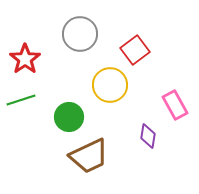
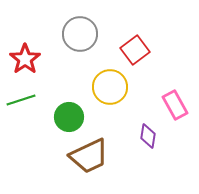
yellow circle: moved 2 px down
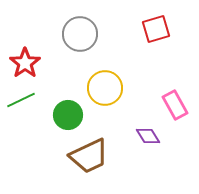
red square: moved 21 px right, 21 px up; rotated 20 degrees clockwise
red star: moved 4 px down
yellow circle: moved 5 px left, 1 px down
green line: rotated 8 degrees counterclockwise
green circle: moved 1 px left, 2 px up
purple diamond: rotated 40 degrees counterclockwise
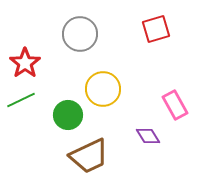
yellow circle: moved 2 px left, 1 px down
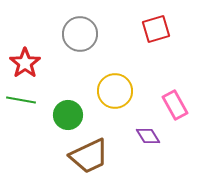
yellow circle: moved 12 px right, 2 px down
green line: rotated 36 degrees clockwise
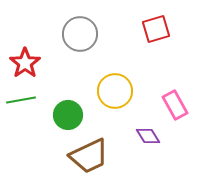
green line: rotated 20 degrees counterclockwise
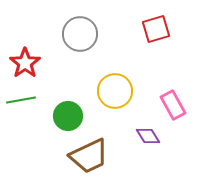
pink rectangle: moved 2 px left
green circle: moved 1 px down
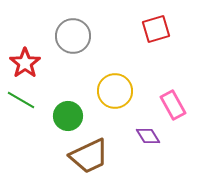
gray circle: moved 7 px left, 2 px down
green line: rotated 40 degrees clockwise
